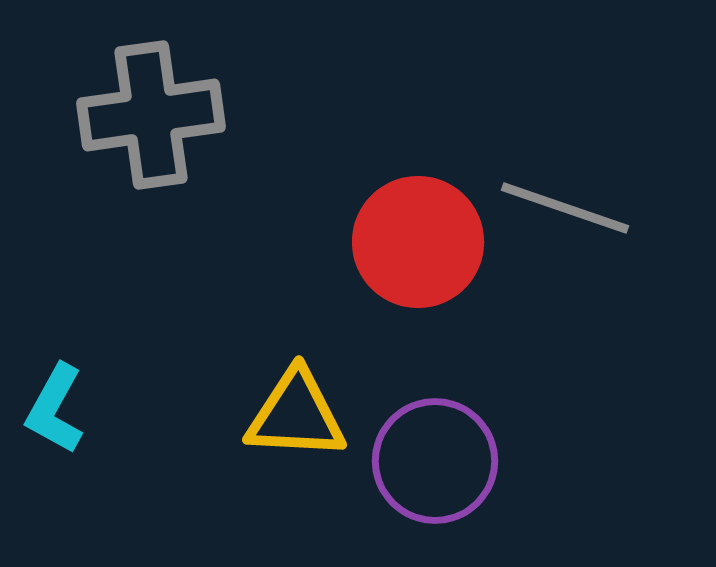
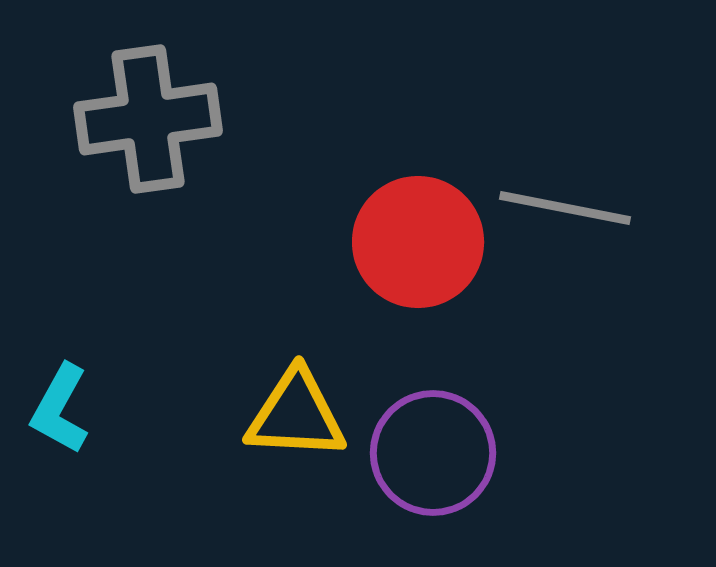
gray cross: moved 3 px left, 4 px down
gray line: rotated 8 degrees counterclockwise
cyan L-shape: moved 5 px right
purple circle: moved 2 px left, 8 px up
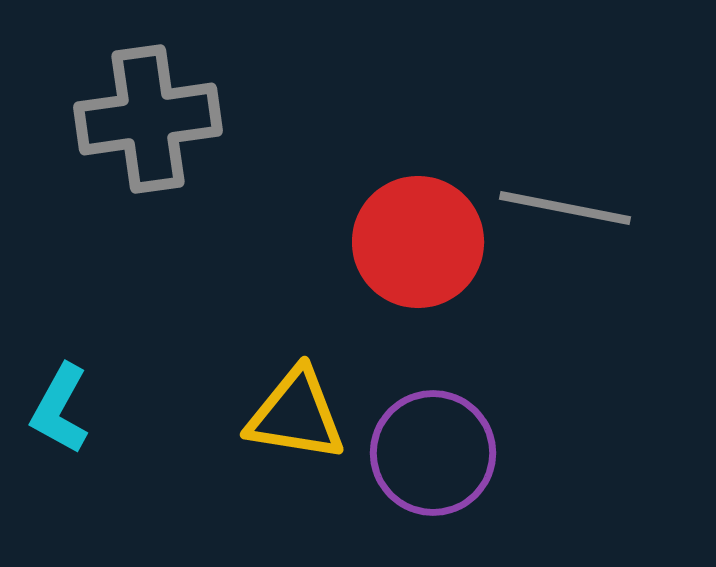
yellow triangle: rotated 6 degrees clockwise
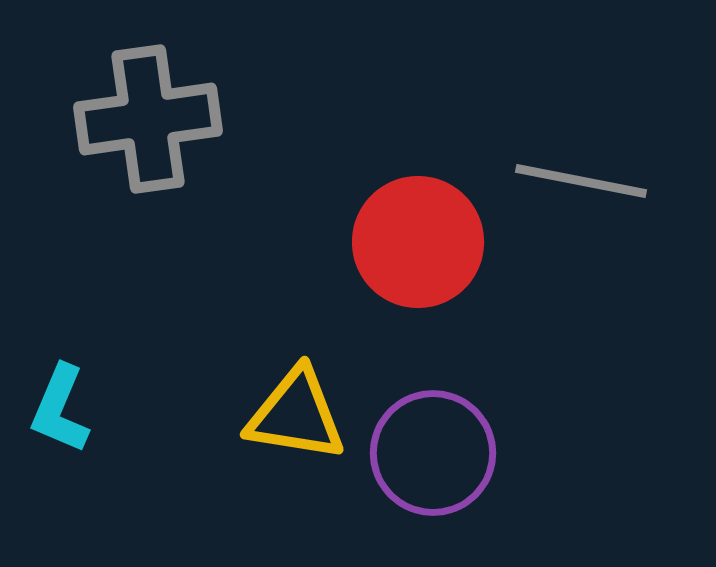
gray line: moved 16 px right, 27 px up
cyan L-shape: rotated 6 degrees counterclockwise
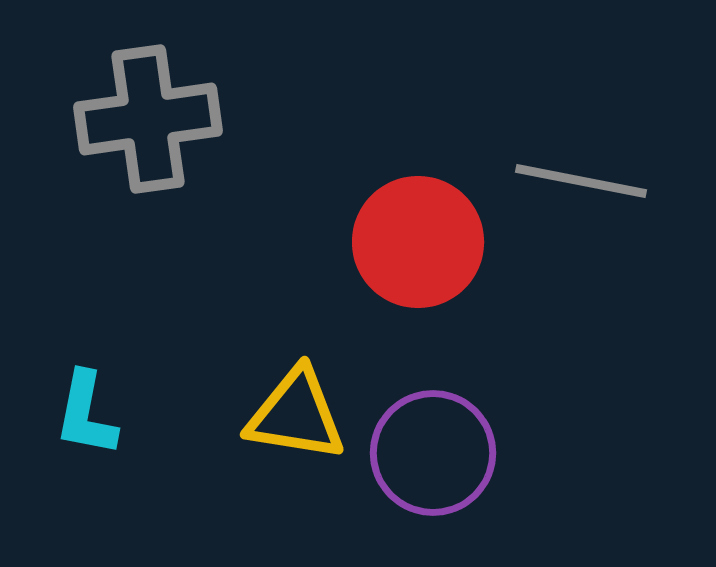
cyan L-shape: moved 26 px right, 5 px down; rotated 12 degrees counterclockwise
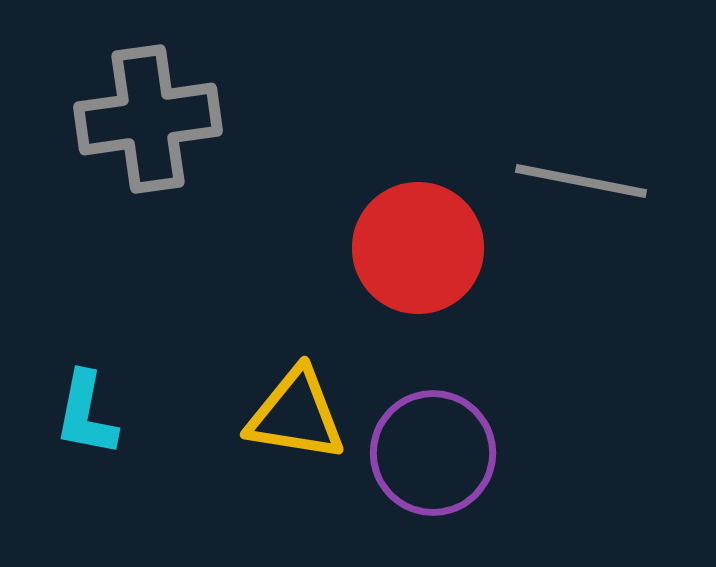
red circle: moved 6 px down
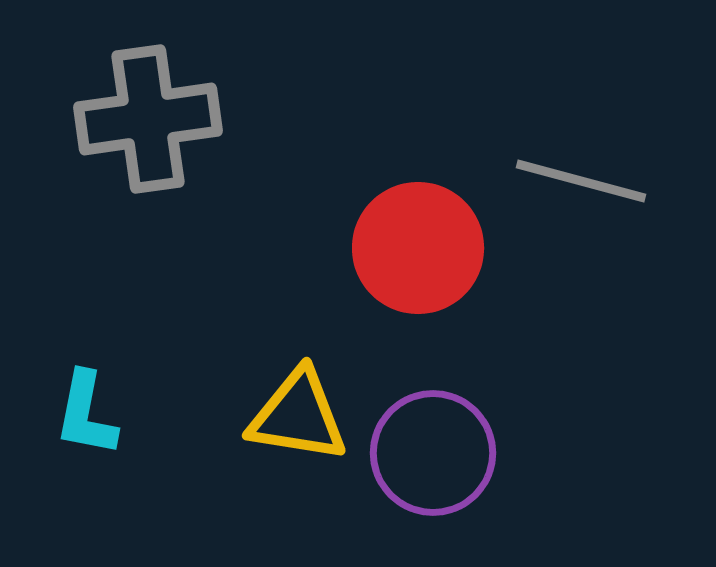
gray line: rotated 4 degrees clockwise
yellow triangle: moved 2 px right, 1 px down
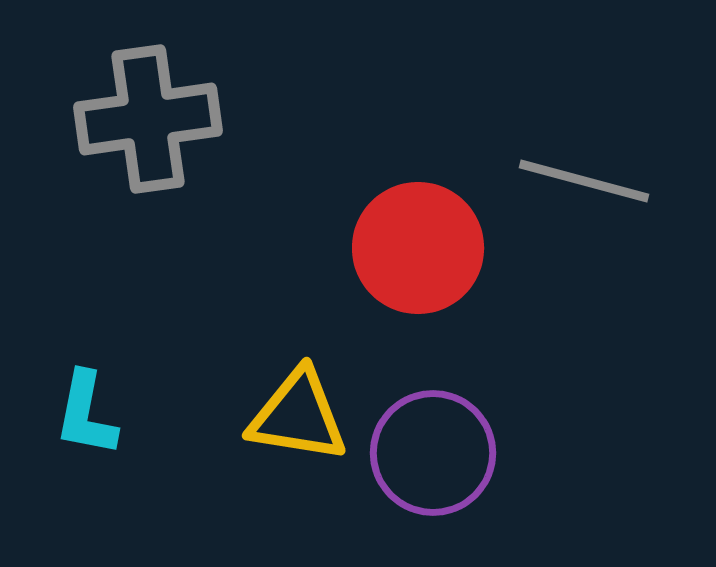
gray line: moved 3 px right
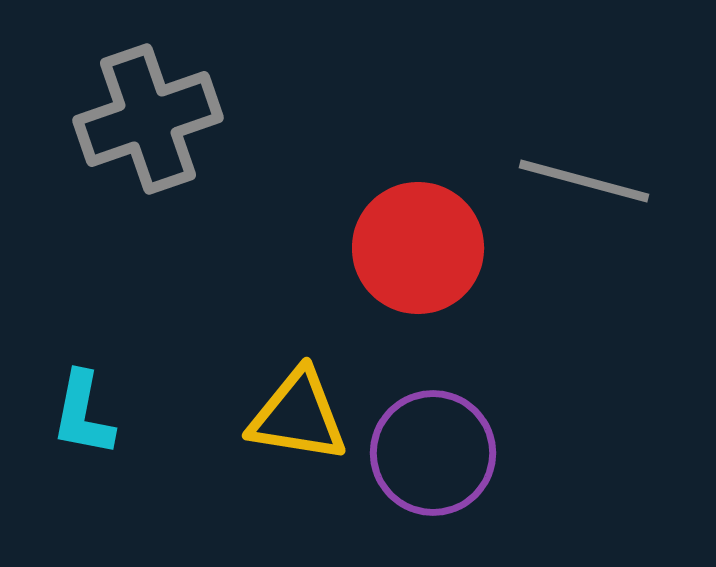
gray cross: rotated 11 degrees counterclockwise
cyan L-shape: moved 3 px left
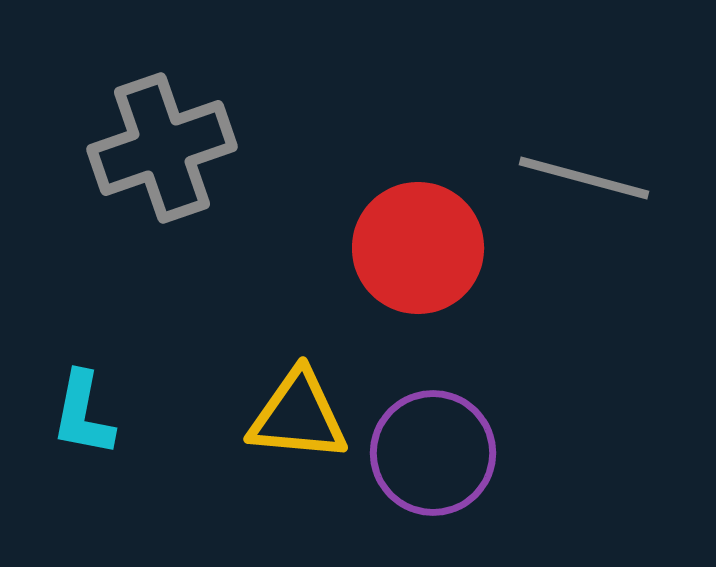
gray cross: moved 14 px right, 29 px down
gray line: moved 3 px up
yellow triangle: rotated 4 degrees counterclockwise
